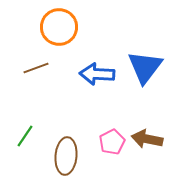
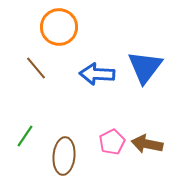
brown line: rotated 70 degrees clockwise
brown arrow: moved 5 px down
brown ellipse: moved 2 px left
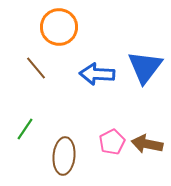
green line: moved 7 px up
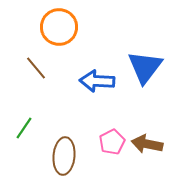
blue arrow: moved 7 px down
green line: moved 1 px left, 1 px up
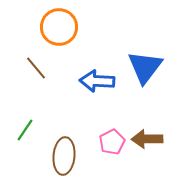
green line: moved 1 px right, 2 px down
brown arrow: moved 5 px up; rotated 12 degrees counterclockwise
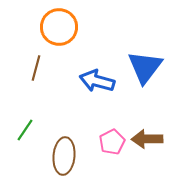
brown line: rotated 55 degrees clockwise
blue arrow: rotated 12 degrees clockwise
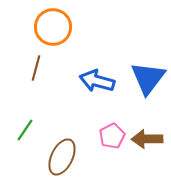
orange circle: moved 6 px left
blue triangle: moved 3 px right, 11 px down
pink pentagon: moved 6 px up
brown ellipse: moved 2 px left, 1 px down; rotated 21 degrees clockwise
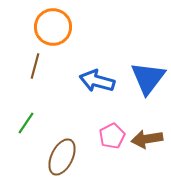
brown line: moved 1 px left, 2 px up
green line: moved 1 px right, 7 px up
brown arrow: rotated 8 degrees counterclockwise
